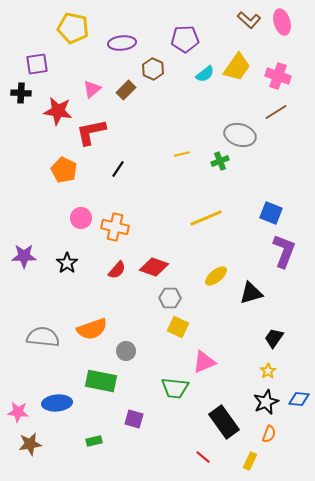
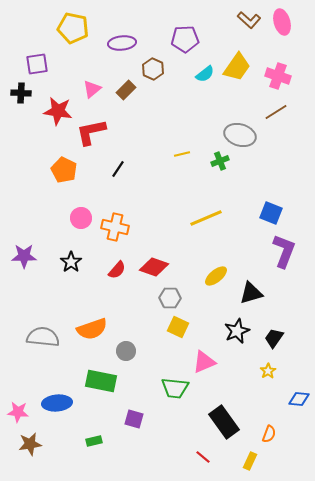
black star at (67, 263): moved 4 px right, 1 px up
black star at (266, 402): moved 29 px left, 71 px up
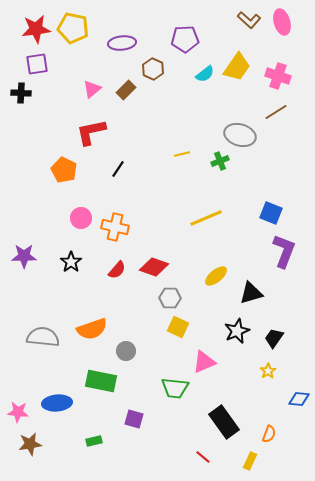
red star at (58, 111): moved 22 px left, 82 px up; rotated 16 degrees counterclockwise
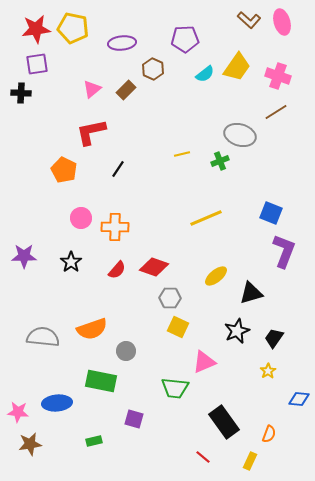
orange cross at (115, 227): rotated 12 degrees counterclockwise
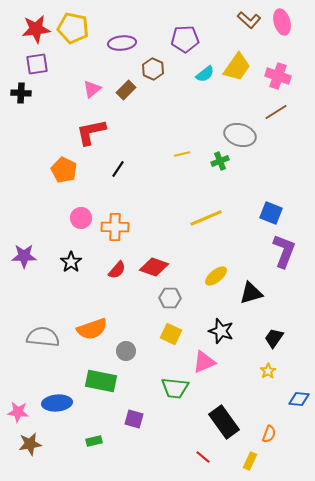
yellow square at (178, 327): moved 7 px left, 7 px down
black star at (237, 331): moved 16 px left; rotated 30 degrees counterclockwise
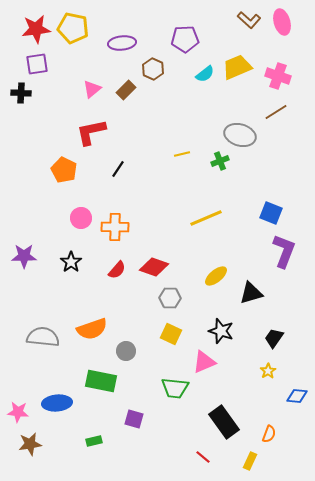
yellow trapezoid at (237, 67): rotated 148 degrees counterclockwise
blue diamond at (299, 399): moved 2 px left, 3 px up
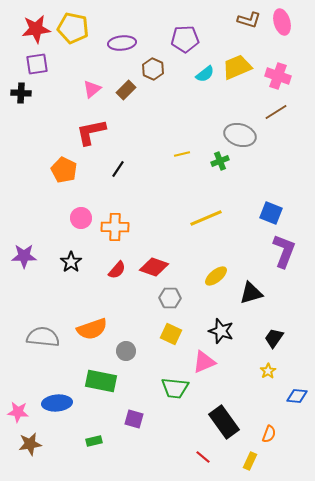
brown L-shape at (249, 20): rotated 25 degrees counterclockwise
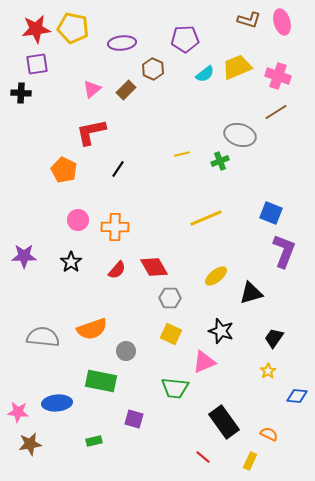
pink circle at (81, 218): moved 3 px left, 2 px down
red diamond at (154, 267): rotated 40 degrees clockwise
orange semicircle at (269, 434): rotated 84 degrees counterclockwise
